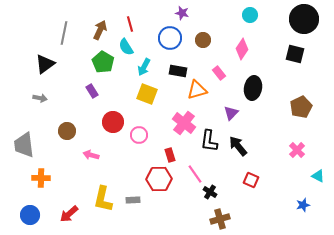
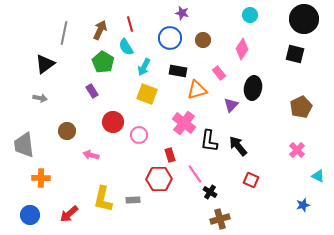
purple triangle at (231, 113): moved 8 px up
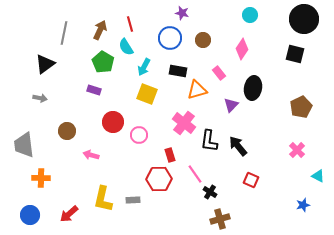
purple rectangle at (92, 91): moved 2 px right, 1 px up; rotated 40 degrees counterclockwise
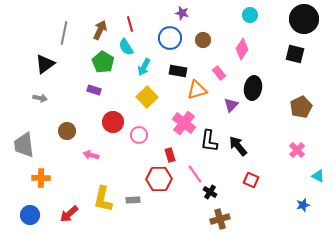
yellow square at (147, 94): moved 3 px down; rotated 25 degrees clockwise
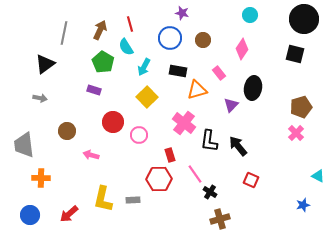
brown pentagon at (301, 107): rotated 10 degrees clockwise
pink cross at (297, 150): moved 1 px left, 17 px up
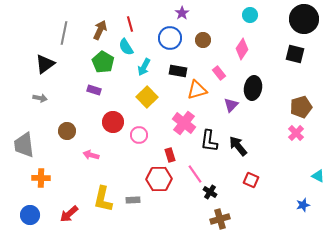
purple star at (182, 13): rotated 24 degrees clockwise
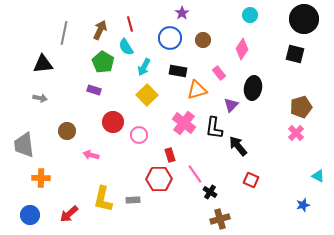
black triangle at (45, 64): moved 2 px left; rotated 30 degrees clockwise
yellow square at (147, 97): moved 2 px up
black L-shape at (209, 141): moved 5 px right, 13 px up
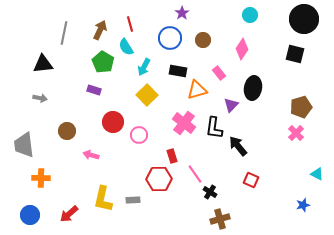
red rectangle at (170, 155): moved 2 px right, 1 px down
cyan triangle at (318, 176): moved 1 px left, 2 px up
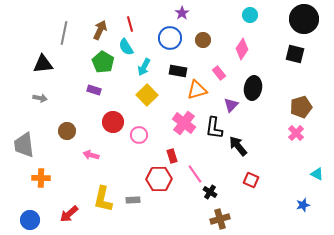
blue circle at (30, 215): moved 5 px down
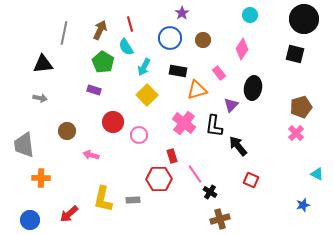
black L-shape at (214, 128): moved 2 px up
